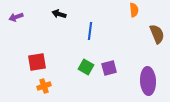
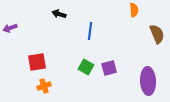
purple arrow: moved 6 px left, 11 px down
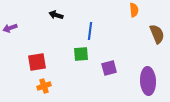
black arrow: moved 3 px left, 1 px down
green square: moved 5 px left, 13 px up; rotated 35 degrees counterclockwise
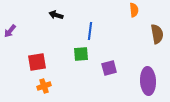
purple arrow: moved 3 px down; rotated 32 degrees counterclockwise
brown semicircle: rotated 12 degrees clockwise
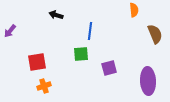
brown semicircle: moved 2 px left; rotated 12 degrees counterclockwise
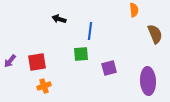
black arrow: moved 3 px right, 4 px down
purple arrow: moved 30 px down
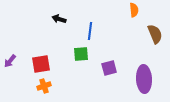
red square: moved 4 px right, 2 px down
purple ellipse: moved 4 px left, 2 px up
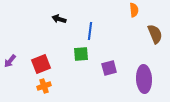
red square: rotated 12 degrees counterclockwise
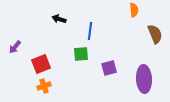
purple arrow: moved 5 px right, 14 px up
